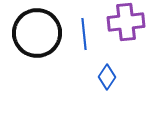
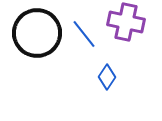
purple cross: rotated 18 degrees clockwise
blue line: rotated 32 degrees counterclockwise
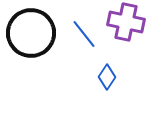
black circle: moved 6 px left
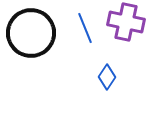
blue line: moved 1 px right, 6 px up; rotated 16 degrees clockwise
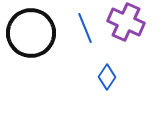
purple cross: rotated 12 degrees clockwise
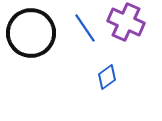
blue line: rotated 12 degrees counterclockwise
blue diamond: rotated 20 degrees clockwise
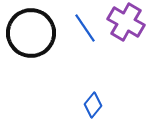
purple cross: rotated 6 degrees clockwise
blue diamond: moved 14 px left, 28 px down; rotated 15 degrees counterclockwise
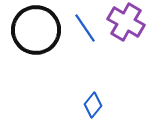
black circle: moved 5 px right, 3 px up
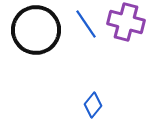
purple cross: rotated 15 degrees counterclockwise
blue line: moved 1 px right, 4 px up
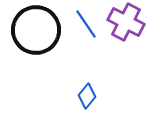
purple cross: rotated 12 degrees clockwise
blue diamond: moved 6 px left, 9 px up
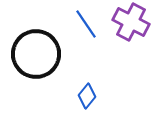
purple cross: moved 5 px right
black circle: moved 24 px down
